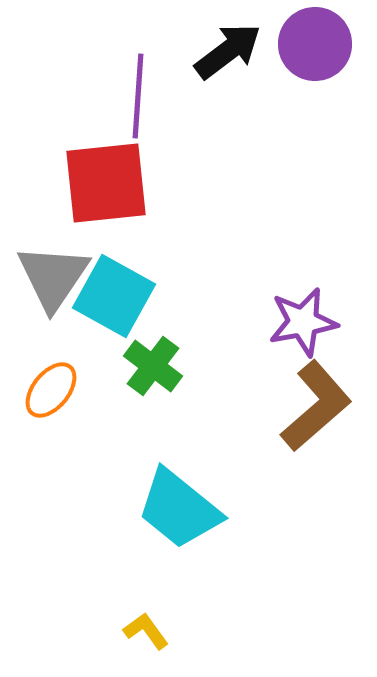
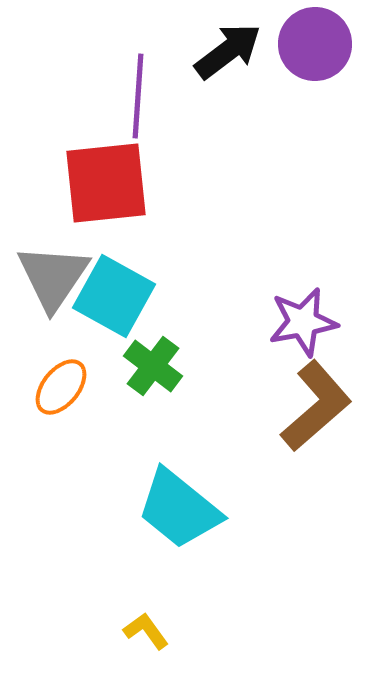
orange ellipse: moved 10 px right, 3 px up
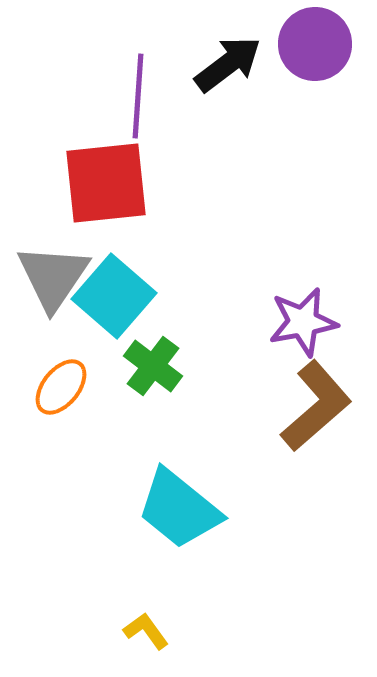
black arrow: moved 13 px down
cyan square: rotated 12 degrees clockwise
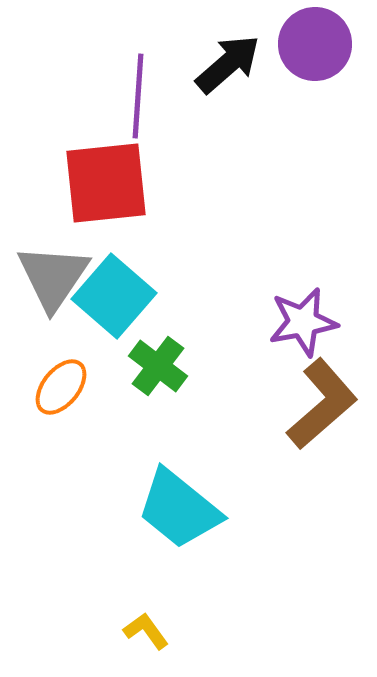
black arrow: rotated 4 degrees counterclockwise
green cross: moved 5 px right
brown L-shape: moved 6 px right, 2 px up
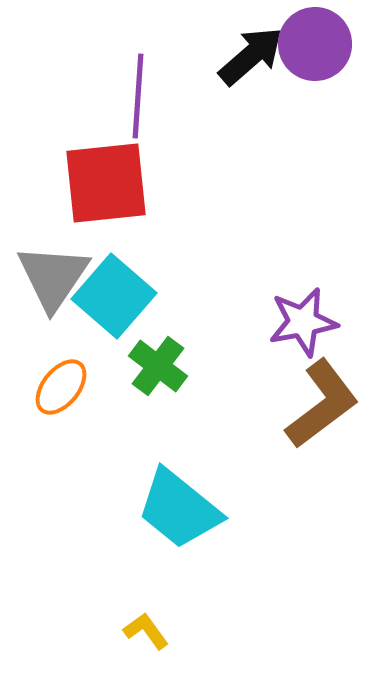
black arrow: moved 23 px right, 8 px up
brown L-shape: rotated 4 degrees clockwise
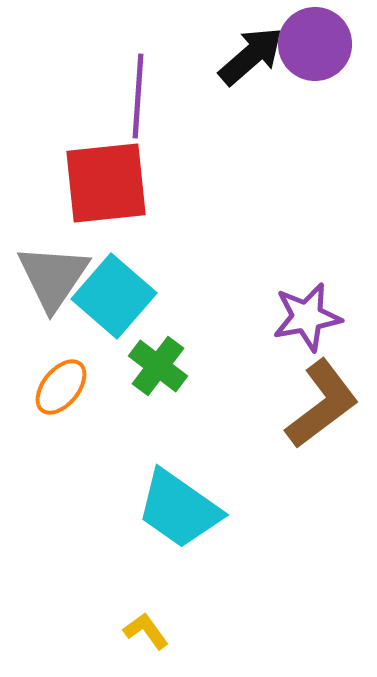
purple star: moved 4 px right, 5 px up
cyan trapezoid: rotated 4 degrees counterclockwise
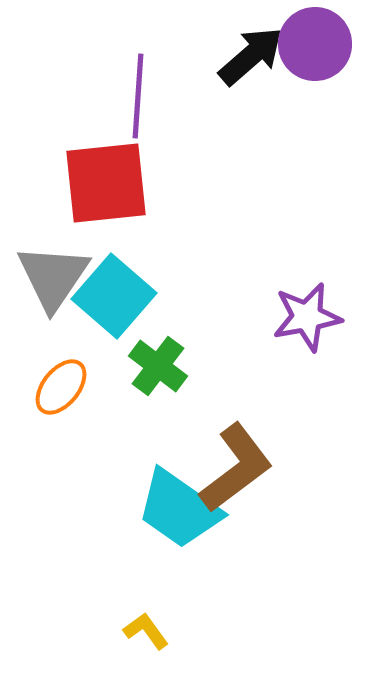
brown L-shape: moved 86 px left, 64 px down
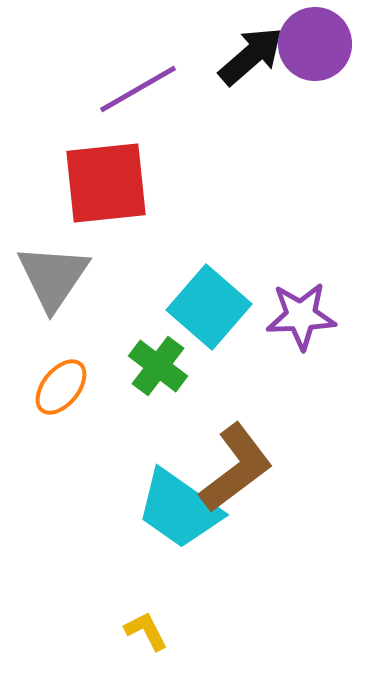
purple line: moved 7 px up; rotated 56 degrees clockwise
cyan square: moved 95 px right, 11 px down
purple star: moved 6 px left, 1 px up; rotated 8 degrees clockwise
yellow L-shape: rotated 9 degrees clockwise
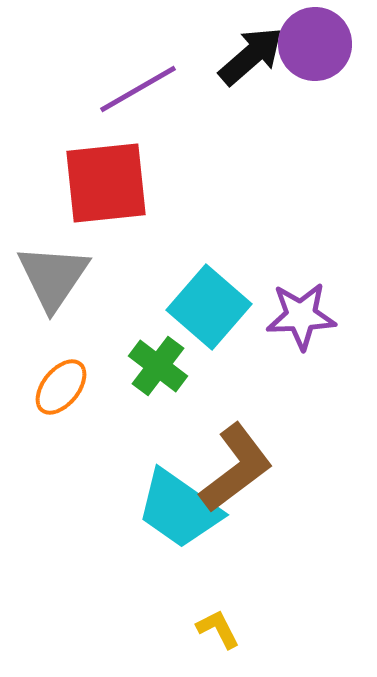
yellow L-shape: moved 72 px right, 2 px up
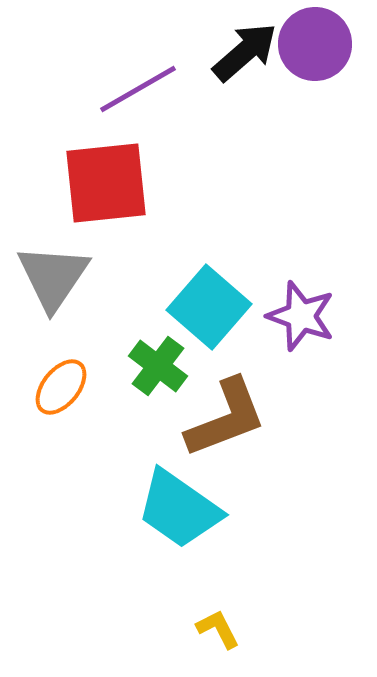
black arrow: moved 6 px left, 4 px up
purple star: rotated 22 degrees clockwise
brown L-shape: moved 10 px left, 50 px up; rotated 16 degrees clockwise
